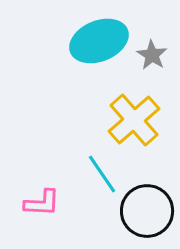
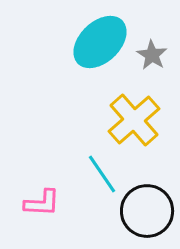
cyan ellipse: moved 1 px right, 1 px down; rotated 22 degrees counterclockwise
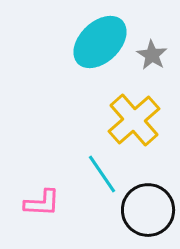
black circle: moved 1 px right, 1 px up
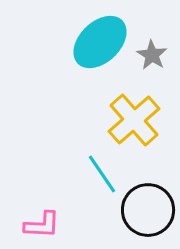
pink L-shape: moved 22 px down
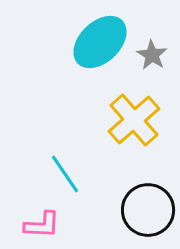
cyan line: moved 37 px left
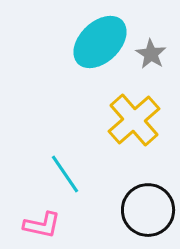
gray star: moved 1 px left, 1 px up
pink L-shape: rotated 9 degrees clockwise
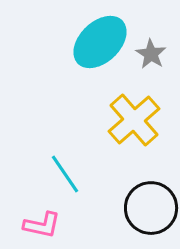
black circle: moved 3 px right, 2 px up
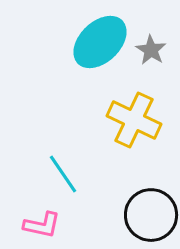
gray star: moved 4 px up
yellow cross: rotated 24 degrees counterclockwise
cyan line: moved 2 px left
black circle: moved 7 px down
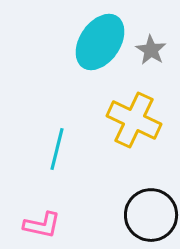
cyan ellipse: rotated 12 degrees counterclockwise
cyan line: moved 6 px left, 25 px up; rotated 48 degrees clockwise
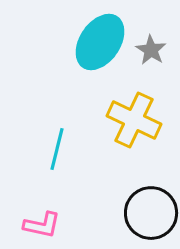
black circle: moved 2 px up
